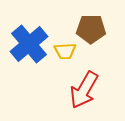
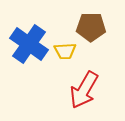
brown pentagon: moved 2 px up
blue cross: rotated 15 degrees counterclockwise
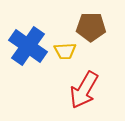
blue cross: moved 1 px left, 2 px down
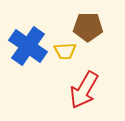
brown pentagon: moved 3 px left
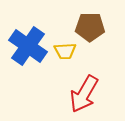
brown pentagon: moved 2 px right
red arrow: moved 4 px down
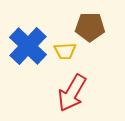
blue cross: rotated 9 degrees clockwise
red arrow: moved 12 px left, 1 px up
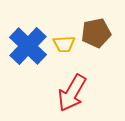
brown pentagon: moved 6 px right, 6 px down; rotated 12 degrees counterclockwise
yellow trapezoid: moved 1 px left, 7 px up
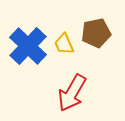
yellow trapezoid: rotated 70 degrees clockwise
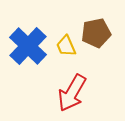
yellow trapezoid: moved 2 px right, 2 px down
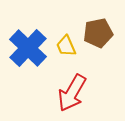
brown pentagon: moved 2 px right
blue cross: moved 2 px down
